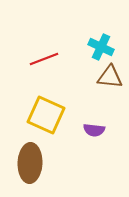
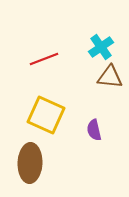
cyan cross: rotated 30 degrees clockwise
purple semicircle: rotated 70 degrees clockwise
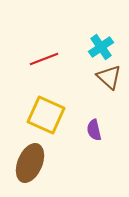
brown triangle: moved 1 px left; rotated 36 degrees clockwise
brown ellipse: rotated 21 degrees clockwise
